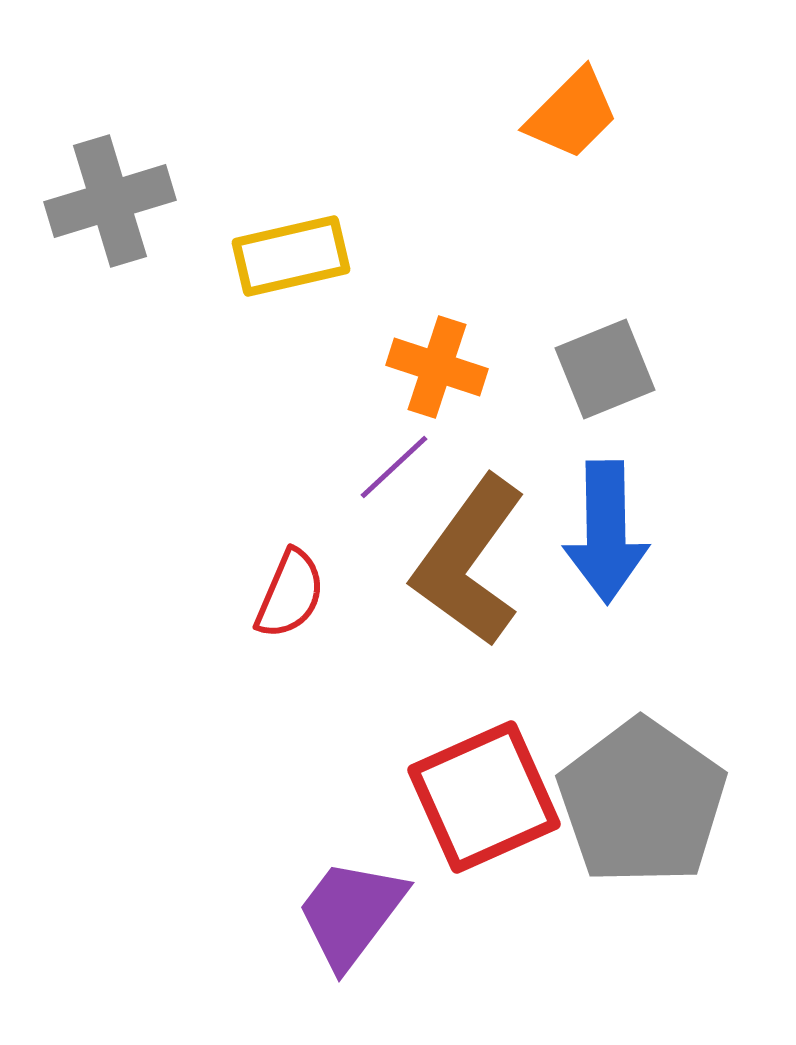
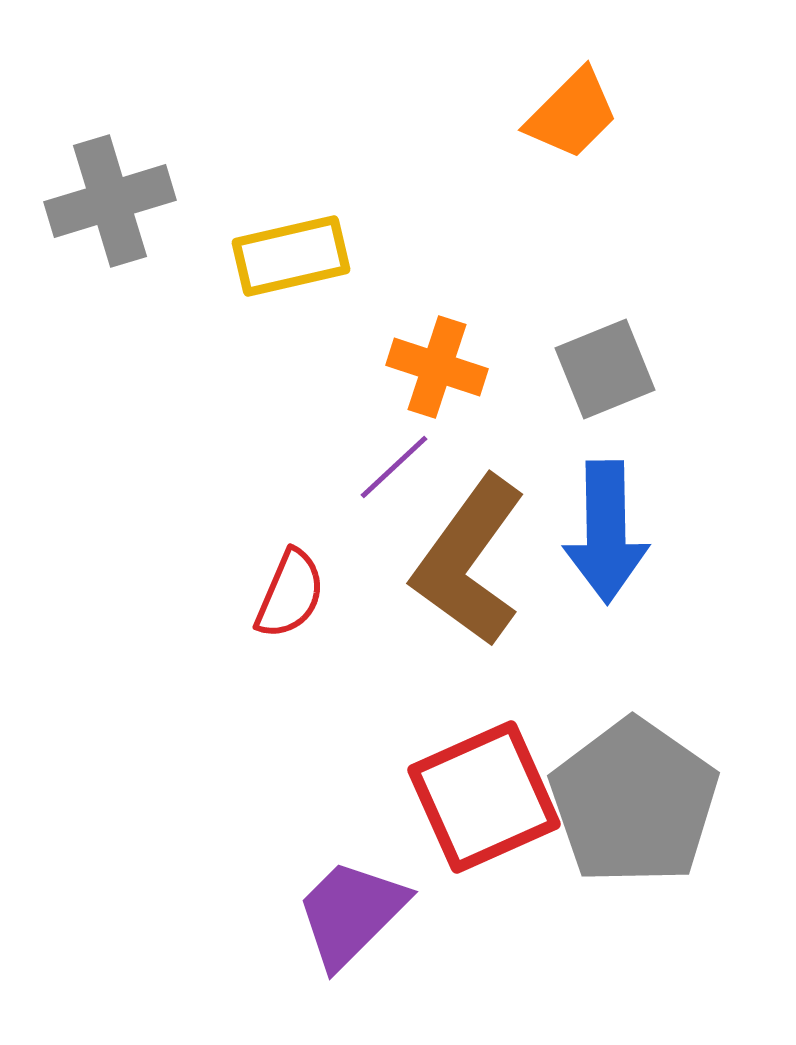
gray pentagon: moved 8 px left
purple trapezoid: rotated 8 degrees clockwise
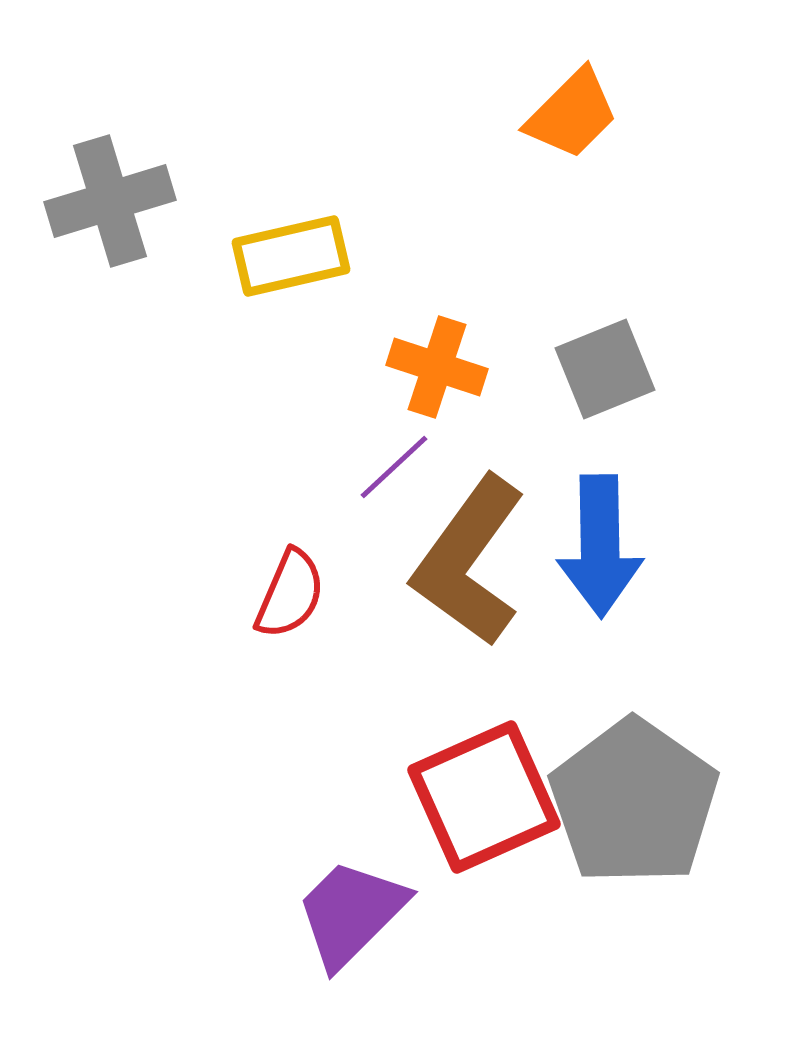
blue arrow: moved 6 px left, 14 px down
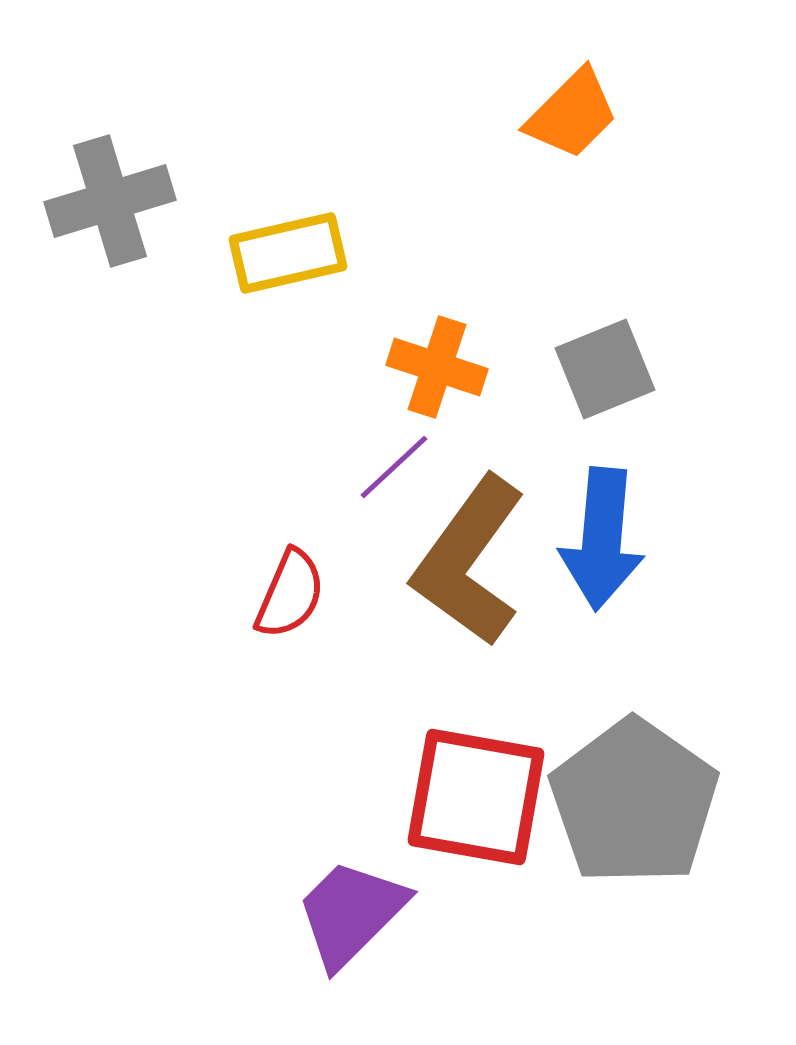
yellow rectangle: moved 3 px left, 3 px up
blue arrow: moved 2 px right, 7 px up; rotated 6 degrees clockwise
red square: moved 8 px left; rotated 34 degrees clockwise
